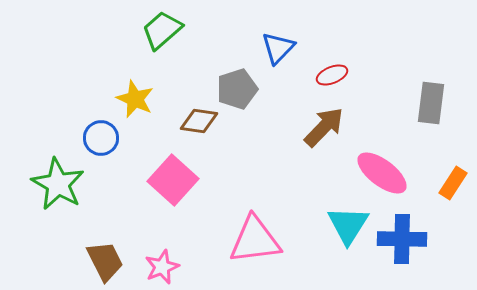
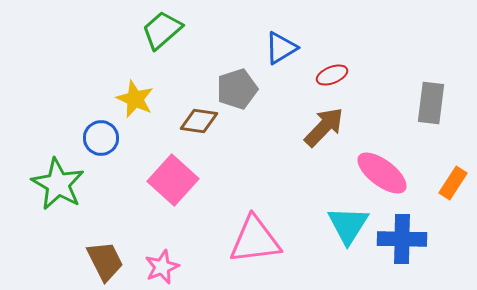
blue triangle: moved 3 px right; rotated 15 degrees clockwise
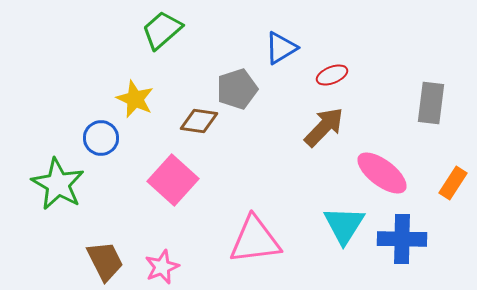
cyan triangle: moved 4 px left
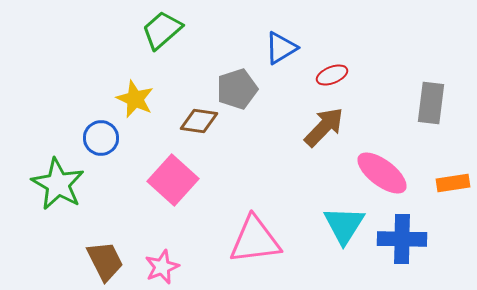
orange rectangle: rotated 48 degrees clockwise
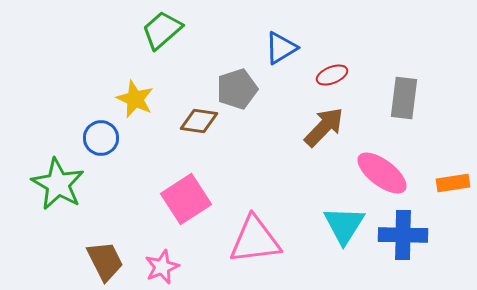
gray rectangle: moved 27 px left, 5 px up
pink square: moved 13 px right, 19 px down; rotated 15 degrees clockwise
blue cross: moved 1 px right, 4 px up
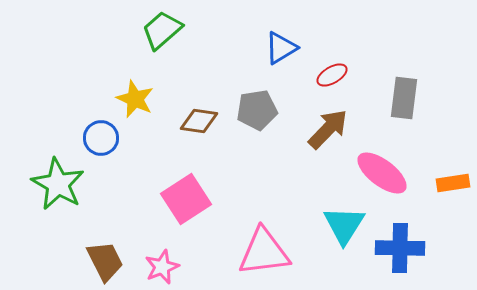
red ellipse: rotated 8 degrees counterclockwise
gray pentagon: moved 20 px right, 21 px down; rotated 9 degrees clockwise
brown arrow: moved 4 px right, 2 px down
blue cross: moved 3 px left, 13 px down
pink triangle: moved 9 px right, 12 px down
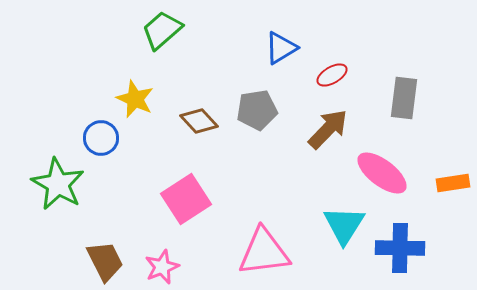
brown diamond: rotated 39 degrees clockwise
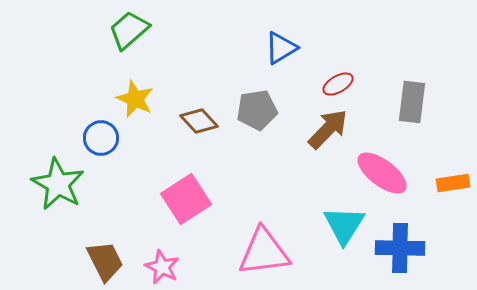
green trapezoid: moved 33 px left
red ellipse: moved 6 px right, 9 px down
gray rectangle: moved 8 px right, 4 px down
pink star: rotated 24 degrees counterclockwise
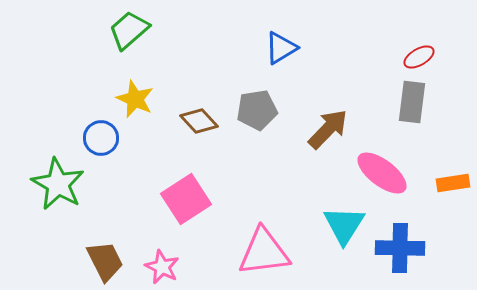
red ellipse: moved 81 px right, 27 px up
